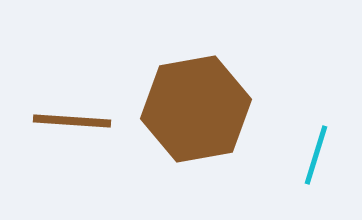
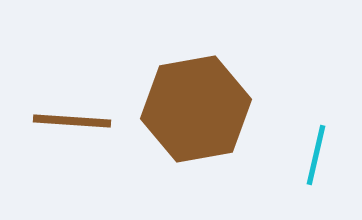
cyan line: rotated 4 degrees counterclockwise
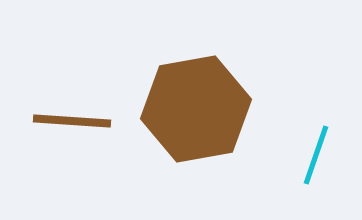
cyan line: rotated 6 degrees clockwise
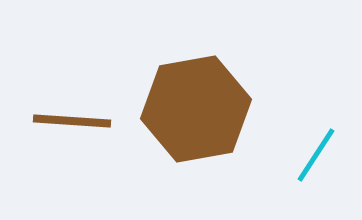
cyan line: rotated 14 degrees clockwise
